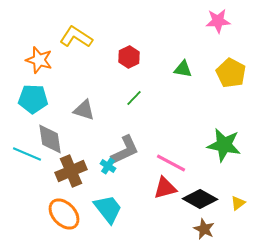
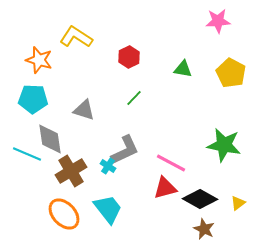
brown cross: rotated 8 degrees counterclockwise
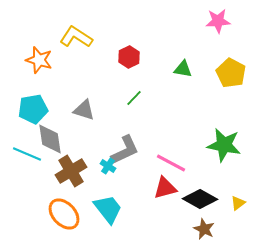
cyan pentagon: moved 10 px down; rotated 12 degrees counterclockwise
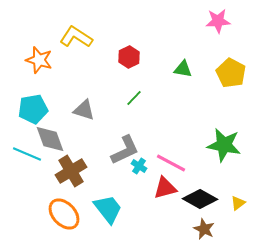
gray diamond: rotated 12 degrees counterclockwise
cyan cross: moved 31 px right
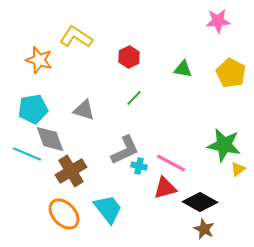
cyan cross: rotated 21 degrees counterclockwise
black diamond: moved 3 px down
yellow triangle: moved 34 px up
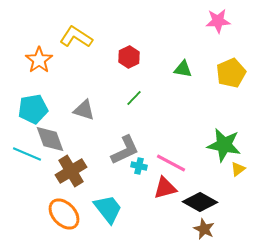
orange star: rotated 20 degrees clockwise
yellow pentagon: rotated 20 degrees clockwise
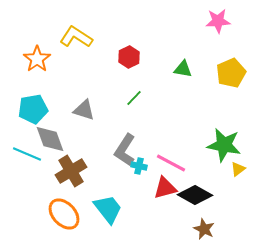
orange star: moved 2 px left, 1 px up
gray L-shape: rotated 148 degrees clockwise
black diamond: moved 5 px left, 7 px up
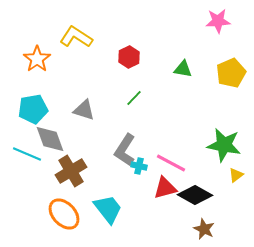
yellow triangle: moved 2 px left, 6 px down
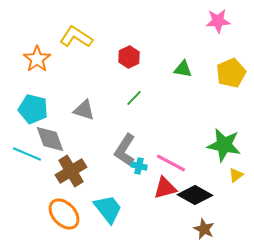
cyan pentagon: rotated 24 degrees clockwise
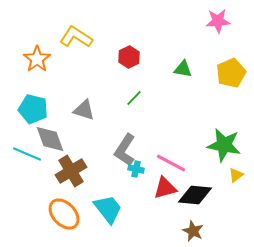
cyan cross: moved 3 px left, 3 px down
black diamond: rotated 24 degrees counterclockwise
brown star: moved 11 px left, 2 px down
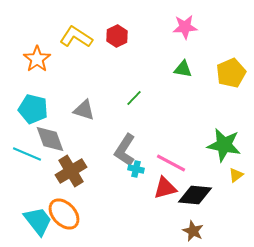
pink star: moved 33 px left, 6 px down
red hexagon: moved 12 px left, 21 px up
cyan trapezoid: moved 70 px left, 12 px down
